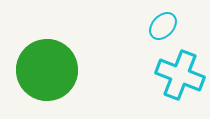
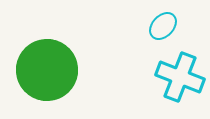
cyan cross: moved 2 px down
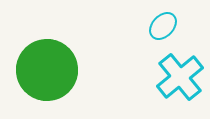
cyan cross: rotated 30 degrees clockwise
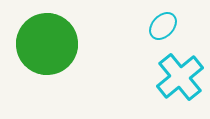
green circle: moved 26 px up
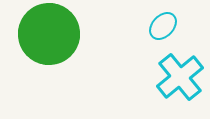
green circle: moved 2 px right, 10 px up
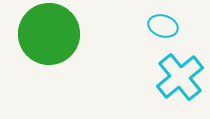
cyan ellipse: rotated 64 degrees clockwise
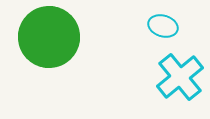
green circle: moved 3 px down
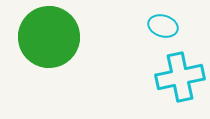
cyan cross: rotated 27 degrees clockwise
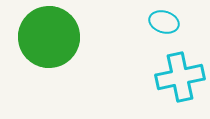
cyan ellipse: moved 1 px right, 4 px up
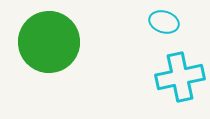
green circle: moved 5 px down
